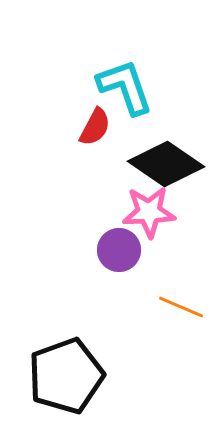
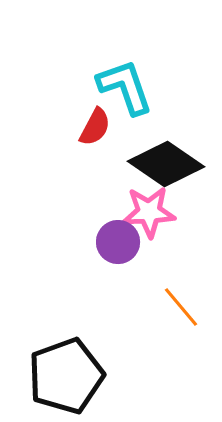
purple circle: moved 1 px left, 8 px up
orange line: rotated 27 degrees clockwise
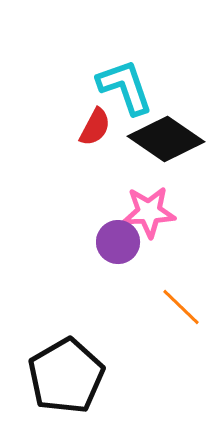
black diamond: moved 25 px up
orange line: rotated 6 degrees counterclockwise
black pentagon: rotated 10 degrees counterclockwise
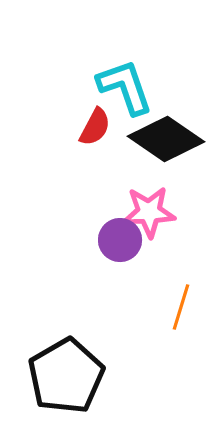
purple circle: moved 2 px right, 2 px up
orange line: rotated 63 degrees clockwise
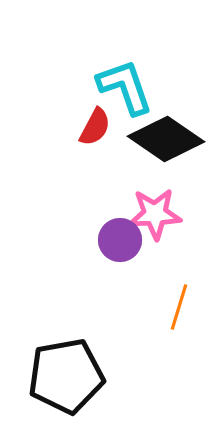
pink star: moved 6 px right, 2 px down
orange line: moved 2 px left
black pentagon: rotated 20 degrees clockwise
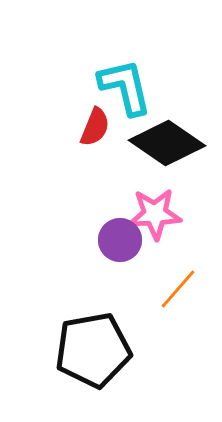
cyan L-shape: rotated 6 degrees clockwise
red semicircle: rotated 6 degrees counterclockwise
black diamond: moved 1 px right, 4 px down
orange line: moved 1 px left, 18 px up; rotated 24 degrees clockwise
black pentagon: moved 27 px right, 26 px up
